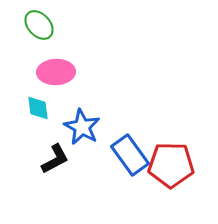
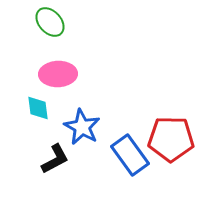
green ellipse: moved 11 px right, 3 px up
pink ellipse: moved 2 px right, 2 px down
red pentagon: moved 26 px up
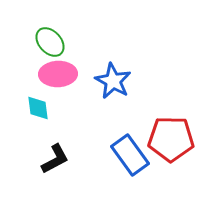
green ellipse: moved 20 px down
blue star: moved 31 px right, 46 px up
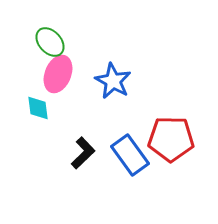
pink ellipse: rotated 66 degrees counterclockwise
black L-shape: moved 28 px right, 6 px up; rotated 16 degrees counterclockwise
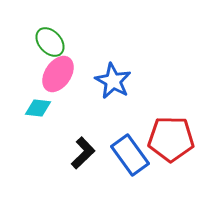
pink ellipse: rotated 12 degrees clockwise
cyan diamond: rotated 76 degrees counterclockwise
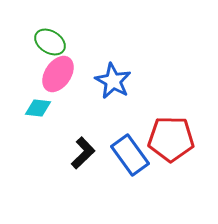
green ellipse: rotated 16 degrees counterclockwise
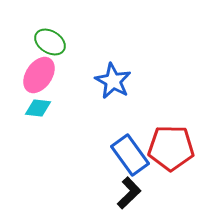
pink ellipse: moved 19 px left, 1 px down
red pentagon: moved 9 px down
black L-shape: moved 46 px right, 40 px down
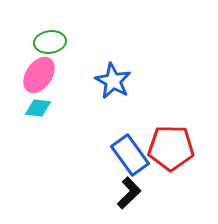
green ellipse: rotated 40 degrees counterclockwise
